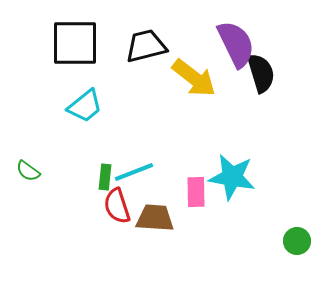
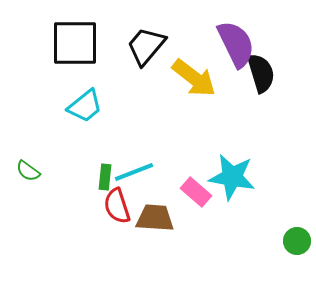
black trapezoid: rotated 36 degrees counterclockwise
pink rectangle: rotated 48 degrees counterclockwise
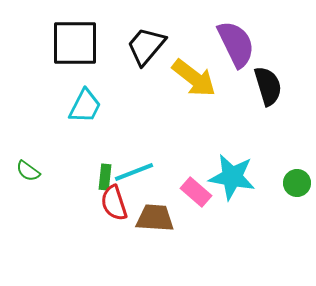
black semicircle: moved 7 px right, 13 px down
cyan trapezoid: rotated 24 degrees counterclockwise
red semicircle: moved 3 px left, 3 px up
green circle: moved 58 px up
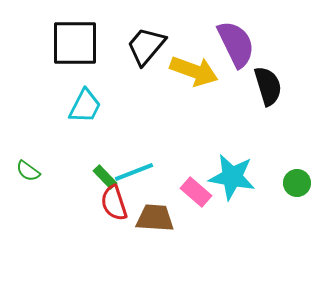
yellow arrow: moved 7 px up; rotated 18 degrees counterclockwise
green rectangle: rotated 50 degrees counterclockwise
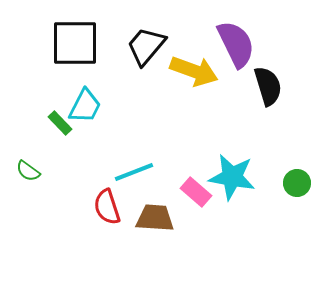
green rectangle: moved 45 px left, 54 px up
red semicircle: moved 7 px left, 4 px down
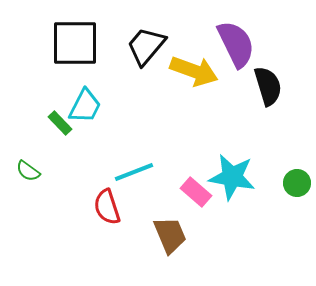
brown trapezoid: moved 15 px right, 17 px down; rotated 63 degrees clockwise
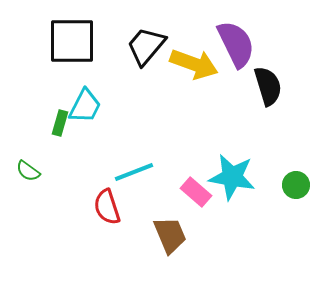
black square: moved 3 px left, 2 px up
yellow arrow: moved 7 px up
green rectangle: rotated 60 degrees clockwise
green circle: moved 1 px left, 2 px down
